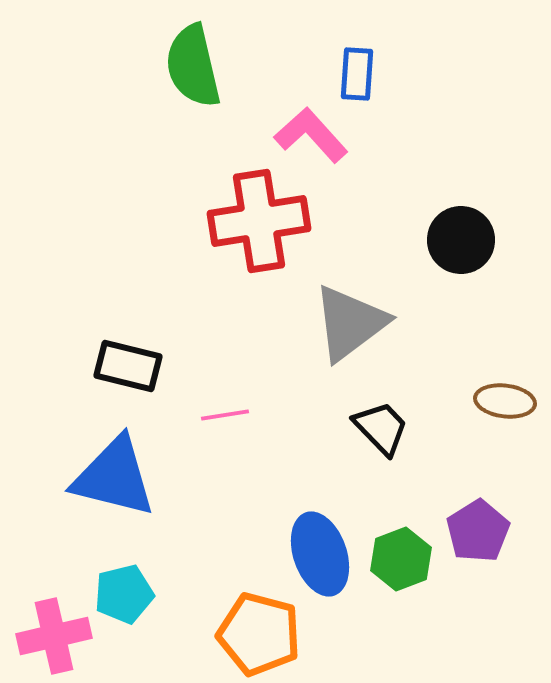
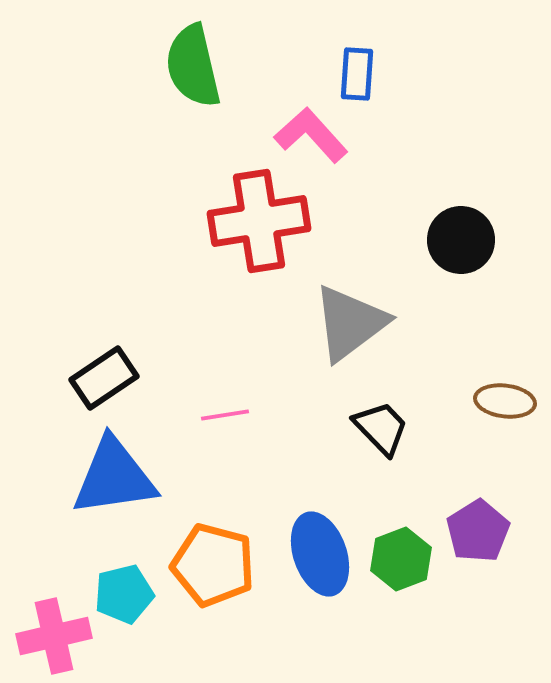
black rectangle: moved 24 px left, 12 px down; rotated 48 degrees counterclockwise
blue triangle: rotated 22 degrees counterclockwise
orange pentagon: moved 46 px left, 69 px up
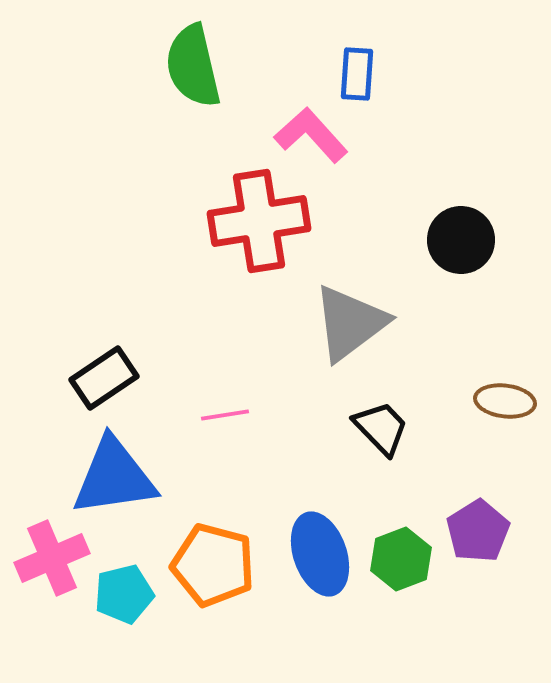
pink cross: moved 2 px left, 78 px up; rotated 10 degrees counterclockwise
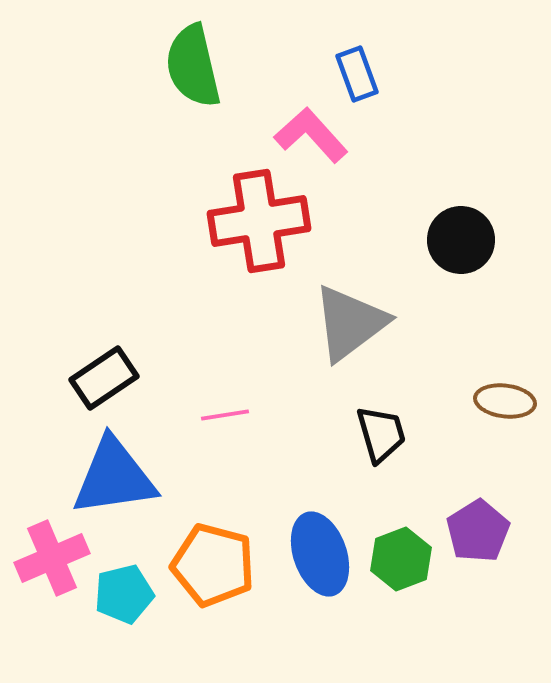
blue rectangle: rotated 24 degrees counterclockwise
black trapezoid: moved 6 px down; rotated 28 degrees clockwise
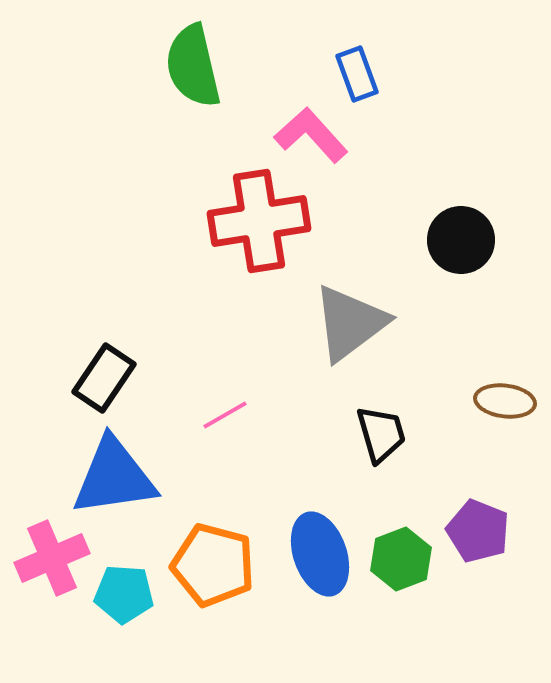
black rectangle: rotated 22 degrees counterclockwise
pink line: rotated 21 degrees counterclockwise
purple pentagon: rotated 18 degrees counterclockwise
cyan pentagon: rotated 18 degrees clockwise
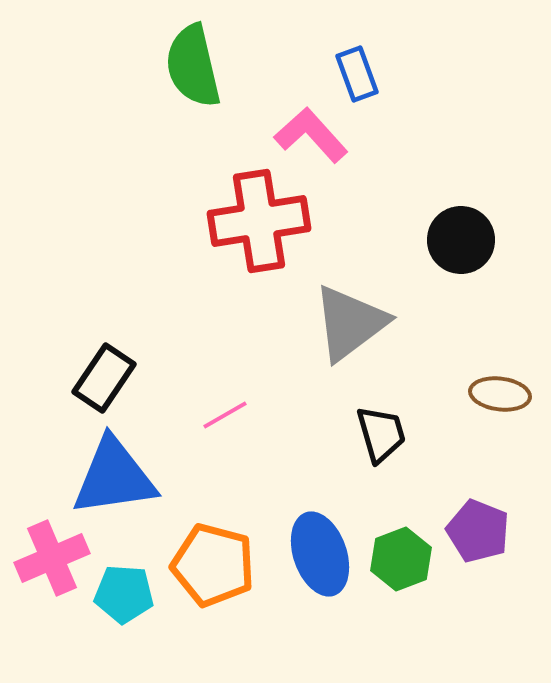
brown ellipse: moved 5 px left, 7 px up
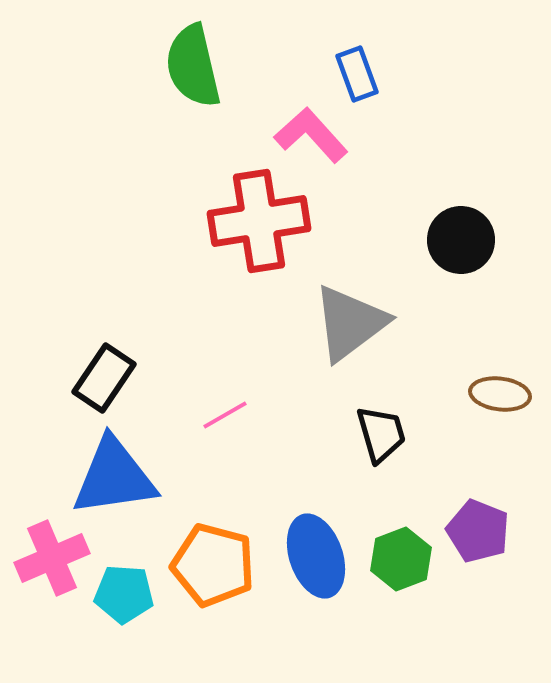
blue ellipse: moved 4 px left, 2 px down
